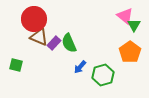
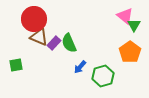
green square: rotated 24 degrees counterclockwise
green hexagon: moved 1 px down
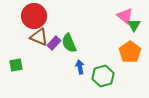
red circle: moved 3 px up
blue arrow: rotated 128 degrees clockwise
